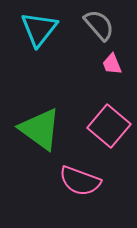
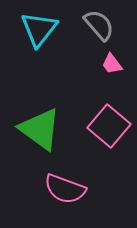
pink trapezoid: rotated 15 degrees counterclockwise
pink semicircle: moved 15 px left, 8 px down
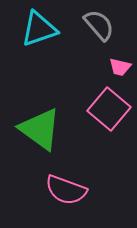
cyan triangle: rotated 33 degrees clockwise
pink trapezoid: moved 8 px right, 3 px down; rotated 40 degrees counterclockwise
pink square: moved 17 px up
pink semicircle: moved 1 px right, 1 px down
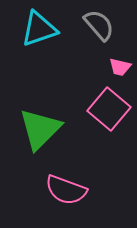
green triangle: rotated 39 degrees clockwise
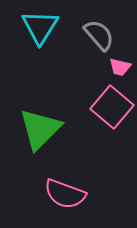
gray semicircle: moved 10 px down
cyan triangle: moved 1 px right, 2 px up; rotated 39 degrees counterclockwise
pink square: moved 3 px right, 2 px up
pink semicircle: moved 1 px left, 4 px down
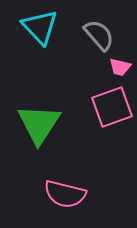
cyan triangle: rotated 15 degrees counterclockwise
pink square: rotated 30 degrees clockwise
green triangle: moved 1 px left, 5 px up; rotated 12 degrees counterclockwise
pink semicircle: rotated 6 degrees counterclockwise
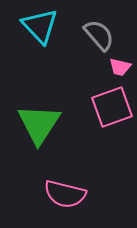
cyan triangle: moved 1 px up
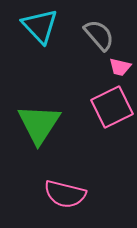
pink square: rotated 6 degrees counterclockwise
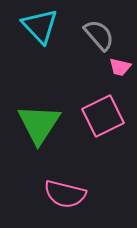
pink square: moved 9 px left, 9 px down
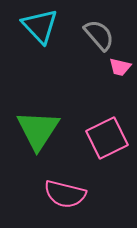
pink square: moved 4 px right, 22 px down
green triangle: moved 1 px left, 6 px down
